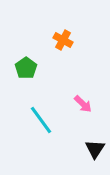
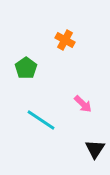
orange cross: moved 2 px right
cyan line: rotated 20 degrees counterclockwise
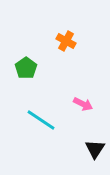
orange cross: moved 1 px right, 1 px down
pink arrow: rotated 18 degrees counterclockwise
